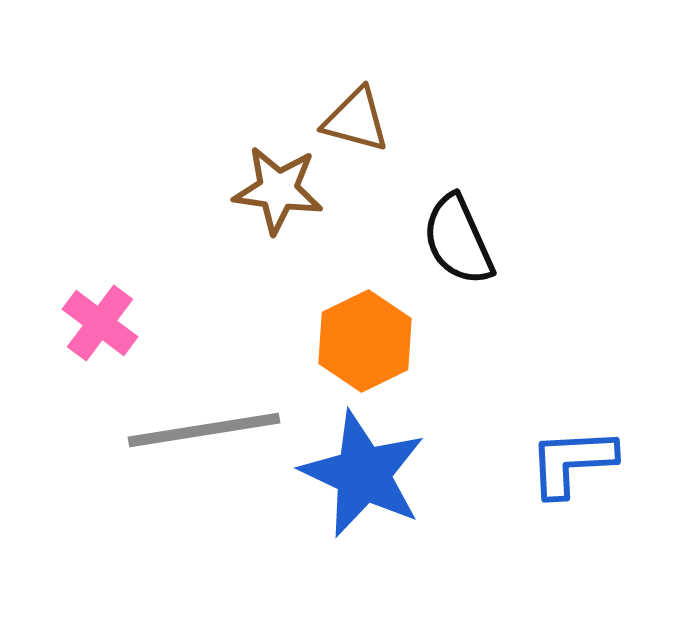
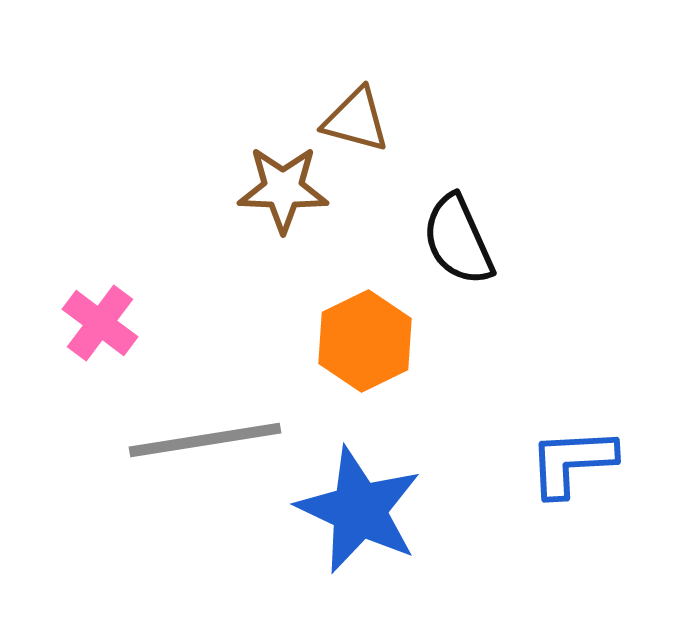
brown star: moved 5 px right, 1 px up; rotated 6 degrees counterclockwise
gray line: moved 1 px right, 10 px down
blue star: moved 4 px left, 36 px down
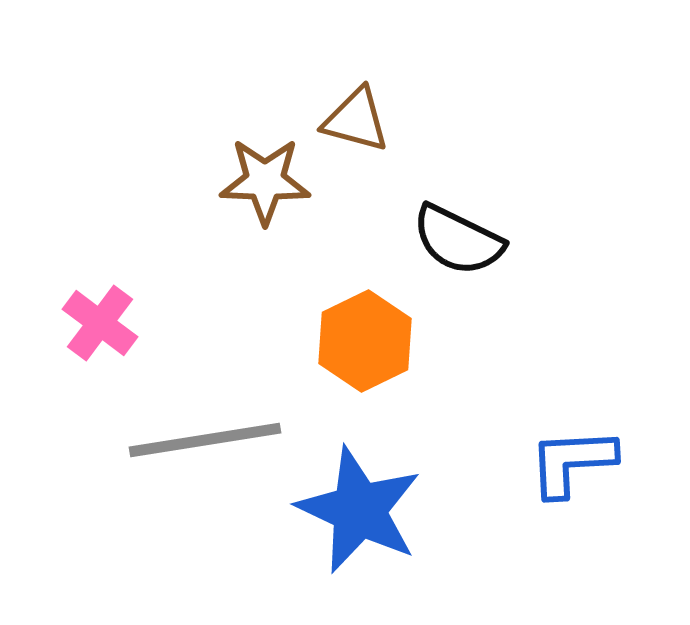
brown star: moved 18 px left, 8 px up
black semicircle: rotated 40 degrees counterclockwise
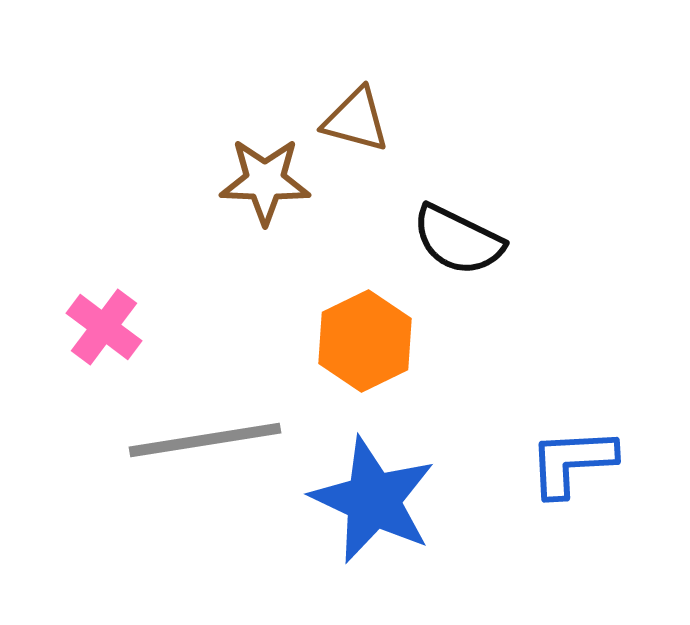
pink cross: moved 4 px right, 4 px down
blue star: moved 14 px right, 10 px up
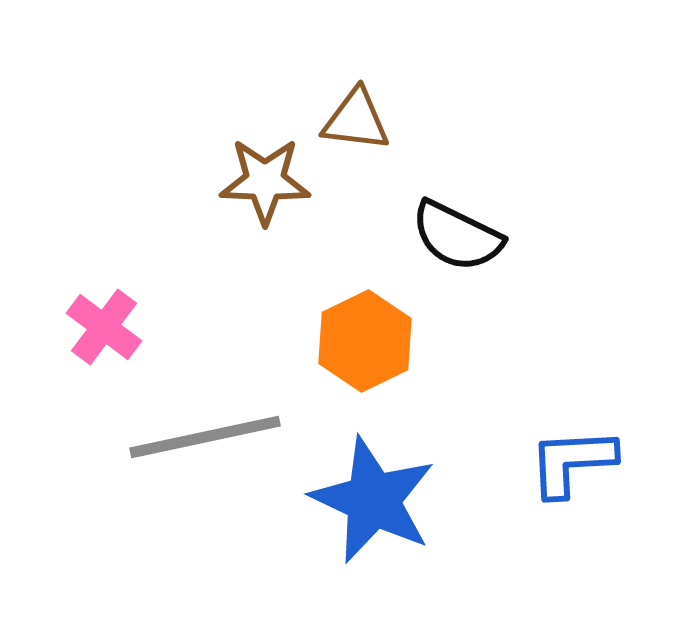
brown triangle: rotated 8 degrees counterclockwise
black semicircle: moved 1 px left, 4 px up
gray line: moved 3 px up; rotated 3 degrees counterclockwise
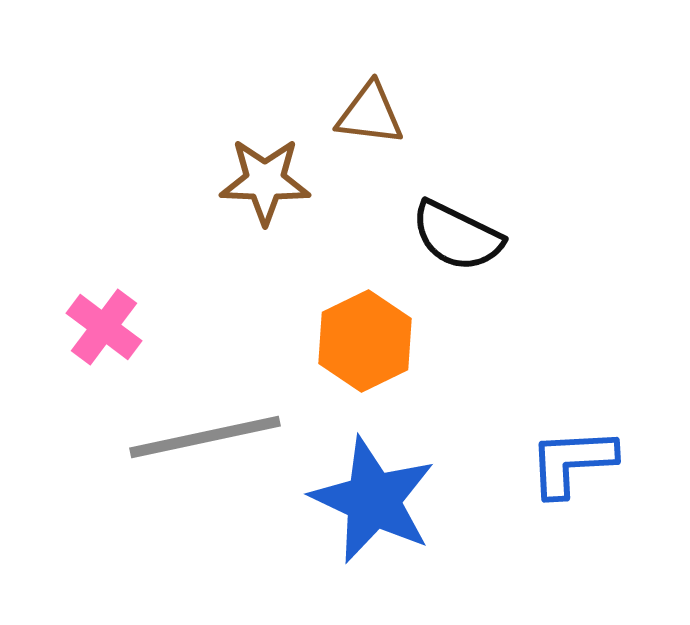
brown triangle: moved 14 px right, 6 px up
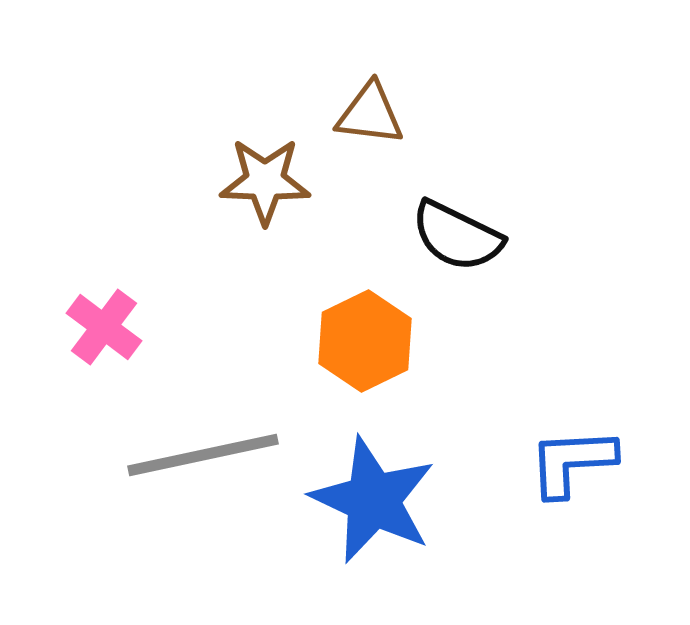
gray line: moved 2 px left, 18 px down
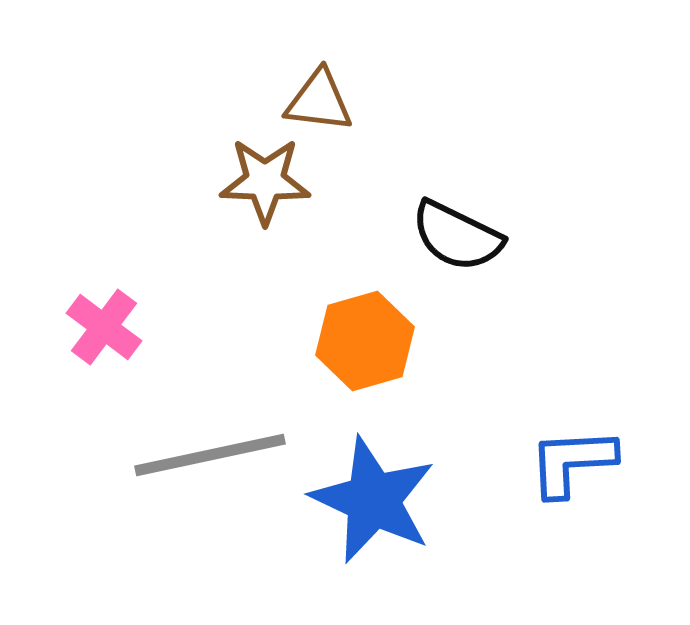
brown triangle: moved 51 px left, 13 px up
orange hexagon: rotated 10 degrees clockwise
gray line: moved 7 px right
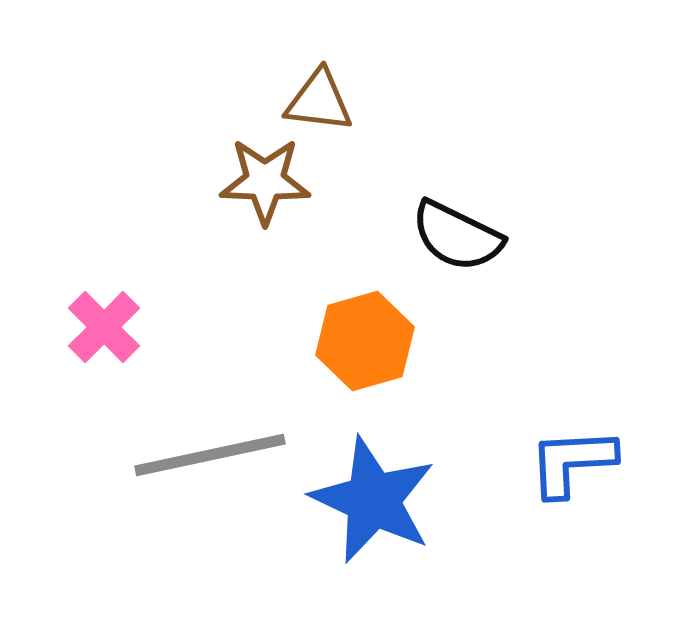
pink cross: rotated 8 degrees clockwise
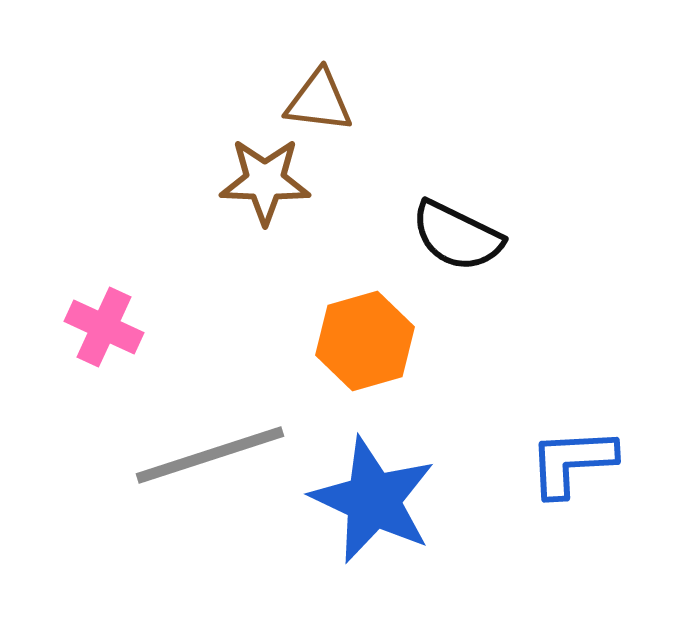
pink cross: rotated 20 degrees counterclockwise
gray line: rotated 6 degrees counterclockwise
